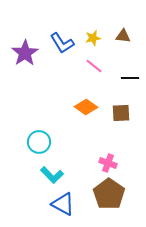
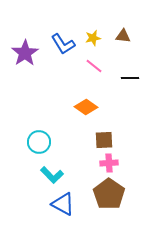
blue L-shape: moved 1 px right, 1 px down
brown square: moved 17 px left, 27 px down
pink cross: moved 1 px right; rotated 24 degrees counterclockwise
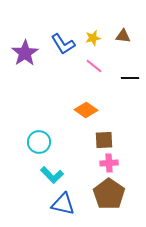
orange diamond: moved 3 px down
blue triangle: rotated 15 degrees counterclockwise
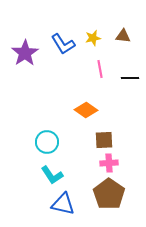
pink line: moved 6 px right, 3 px down; rotated 42 degrees clockwise
cyan circle: moved 8 px right
cyan L-shape: rotated 10 degrees clockwise
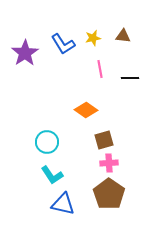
brown square: rotated 12 degrees counterclockwise
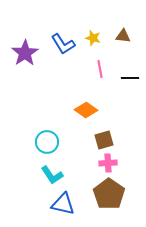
yellow star: rotated 28 degrees clockwise
pink cross: moved 1 px left
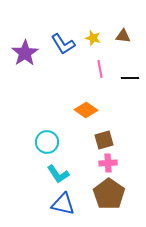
cyan L-shape: moved 6 px right, 1 px up
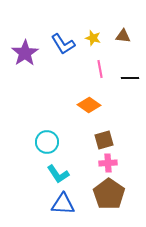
orange diamond: moved 3 px right, 5 px up
blue triangle: rotated 10 degrees counterclockwise
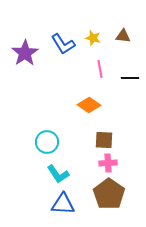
brown square: rotated 18 degrees clockwise
